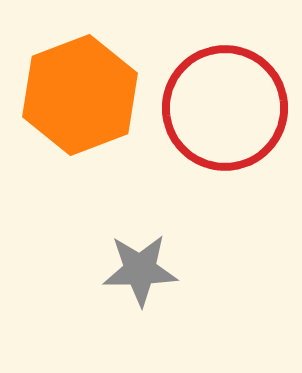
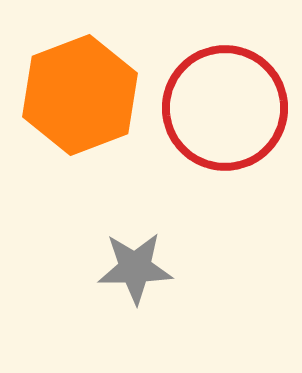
gray star: moved 5 px left, 2 px up
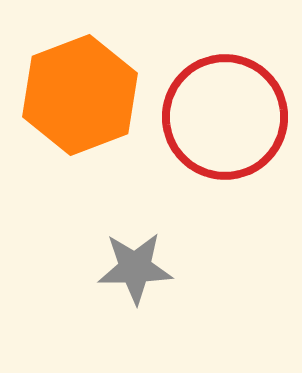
red circle: moved 9 px down
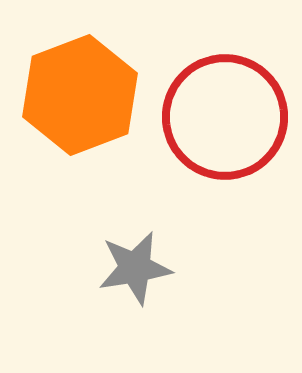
gray star: rotated 8 degrees counterclockwise
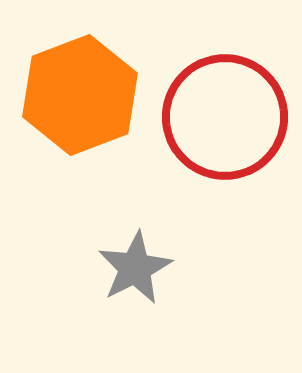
gray star: rotated 18 degrees counterclockwise
